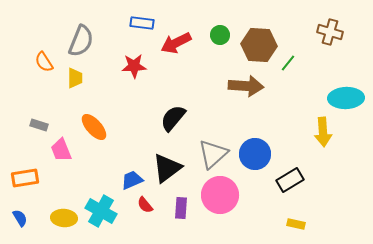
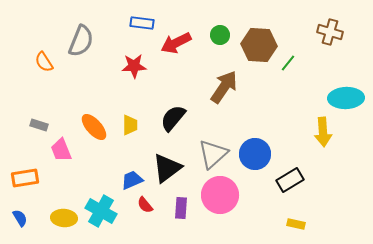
yellow trapezoid: moved 55 px right, 47 px down
brown arrow: moved 22 px left, 1 px down; rotated 60 degrees counterclockwise
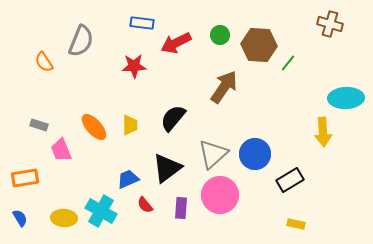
brown cross: moved 8 px up
blue trapezoid: moved 4 px left, 1 px up
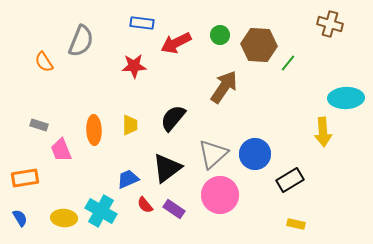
orange ellipse: moved 3 px down; rotated 40 degrees clockwise
purple rectangle: moved 7 px left, 1 px down; rotated 60 degrees counterclockwise
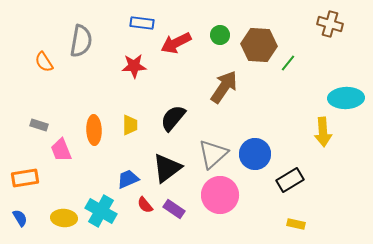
gray semicircle: rotated 12 degrees counterclockwise
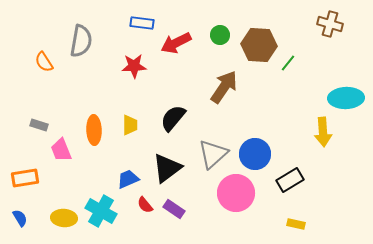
pink circle: moved 16 px right, 2 px up
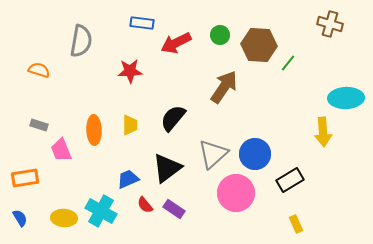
orange semicircle: moved 5 px left, 8 px down; rotated 140 degrees clockwise
red star: moved 4 px left, 5 px down
yellow rectangle: rotated 54 degrees clockwise
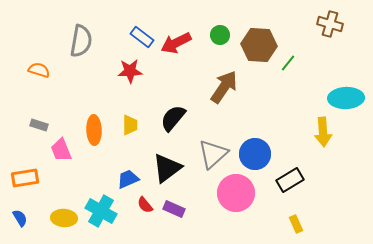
blue rectangle: moved 14 px down; rotated 30 degrees clockwise
purple rectangle: rotated 10 degrees counterclockwise
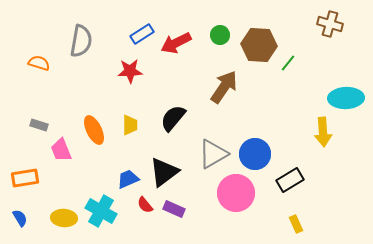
blue rectangle: moved 3 px up; rotated 70 degrees counterclockwise
orange semicircle: moved 7 px up
orange ellipse: rotated 24 degrees counterclockwise
gray triangle: rotated 12 degrees clockwise
black triangle: moved 3 px left, 4 px down
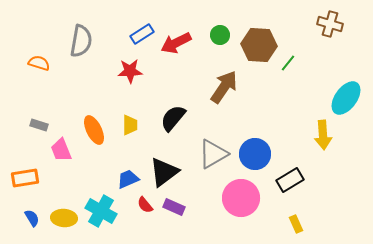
cyan ellipse: rotated 52 degrees counterclockwise
yellow arrow: moved 3 px down
pink circle: moved 5 px right, 5 px down
purple rectangle: moved 2 px up
blue semicircle: moved 12 px right
